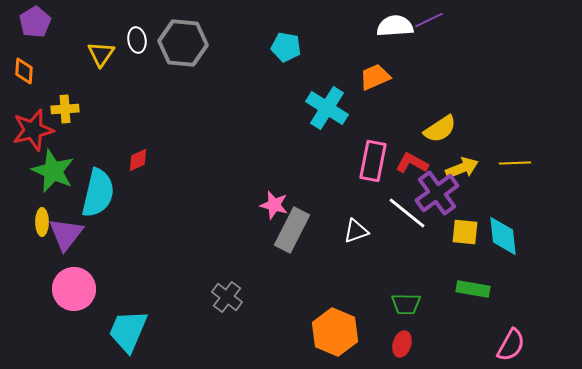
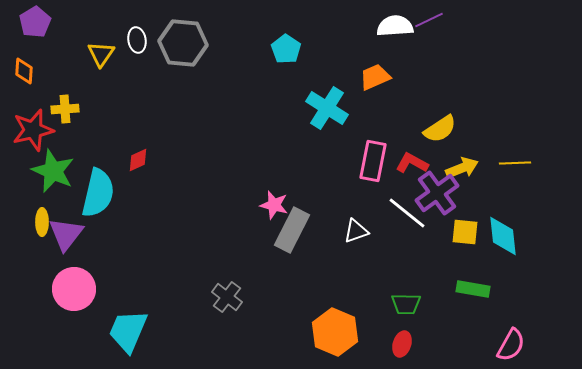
cyan pentagon: moved 2 px down; rotated 24 degrees clockwise
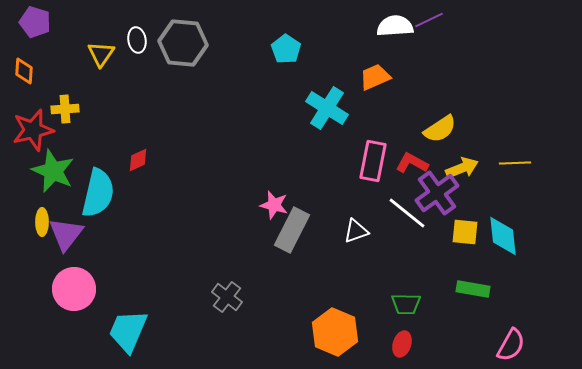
purple pentagon: rotated 24 degrees counterclockwise
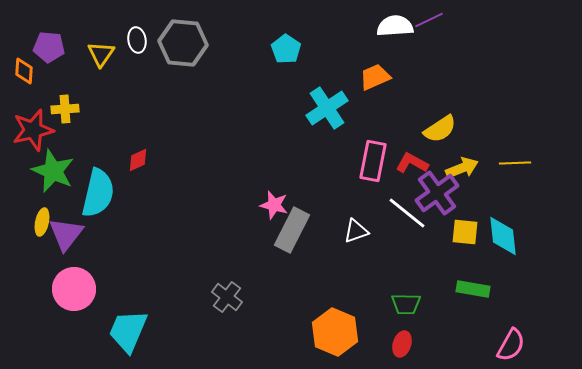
purple pentagon: moved 14 px right, 25 px down; rotated 12 degrees counterclockwise
cyan cross: rotated 24 degrees clockwise
yellow ellipse: rotated 12 degrees clockwise
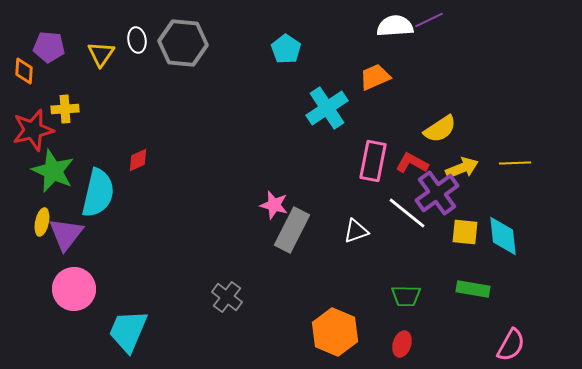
green trapezoid: moved 8 px up
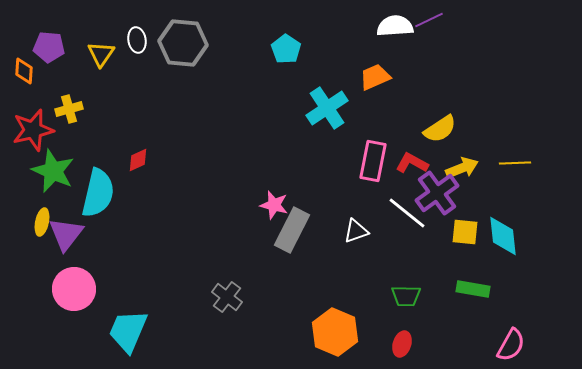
yellow cross: moved 4 px right; rotated 12 degrees counterclockwise
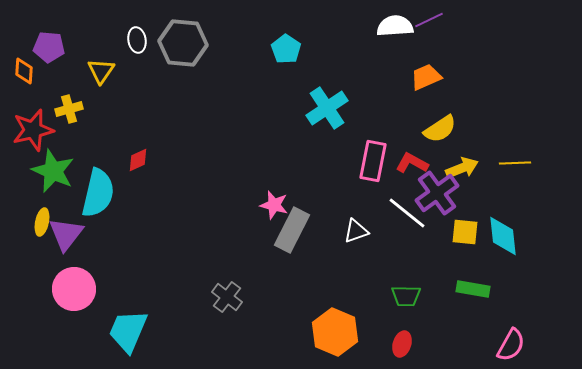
yellow triangle: moved 17 px down
orange trapezoid: moved 51 px right
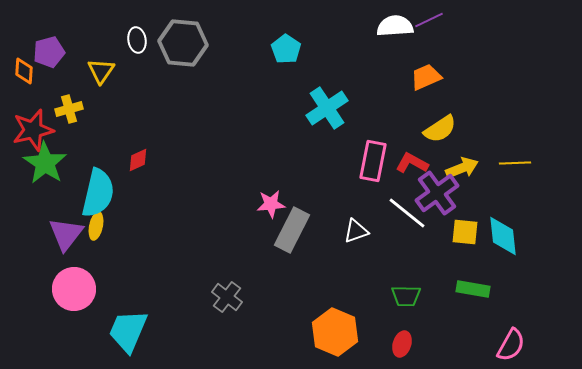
purple pentagon: moved 5 px down; rotated 20 degrees counterclockwise
green star: moved 8 px left, 8 px up; rotated 9 degrees clockwise
pink star: moved 3 px left, 1 px up; rotated 20 degrees counterclockwise
yellow ellipse: moved 54 px right, 4 px down
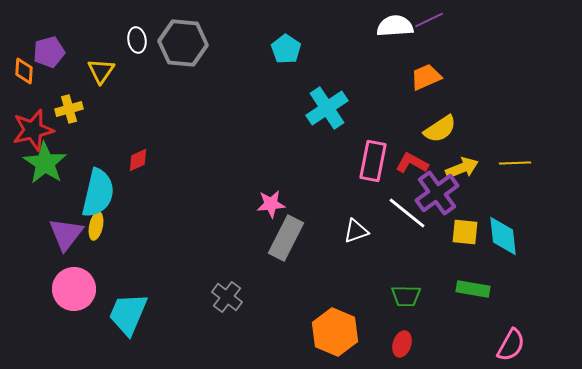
gray rectangle: moved 6 px left, 8 px down
cyan trapezoid: moved 17 px up
